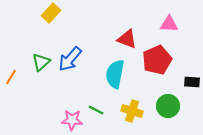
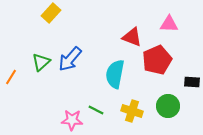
red triangle: moved 5 px right, 2 px up
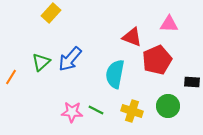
pink star: moved 8 px up
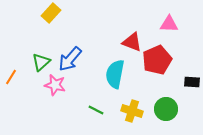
red triangle: moved 5 px down
green circle: moved 2 px left, 3 px down
pink star: moved 17 px left, 27 px up; rotated 10 degrees clockwise
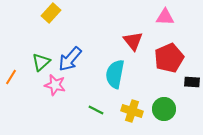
pink triangle: moved 4 px left, 7 px up
red triangle: moved 1 px right, 1 px up; rotated 30 degrees clockwise
red pentagon: moved 12 px right, 2 px up
green circle: moved 2 px left
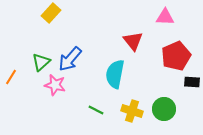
red pentagon: moved 7 px right, 2 px up
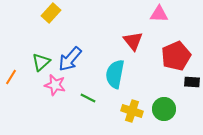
pink triangle: moved 6 px left, 3 px up
green line: moved 8 px left, 12 px up
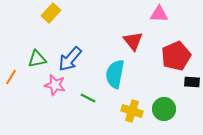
green triangle: moved 4 px left, 3 px up; rotated 30 degrees clockwise
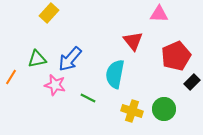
yellow rectangle: moved 2 px left
black rectangle: rotated 49 degrees counterclockwise
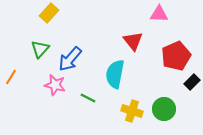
green triangle: moved 3 px right, 10 px up; rotated 36 degrees counterclockwise
